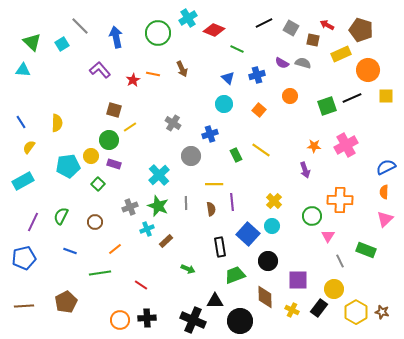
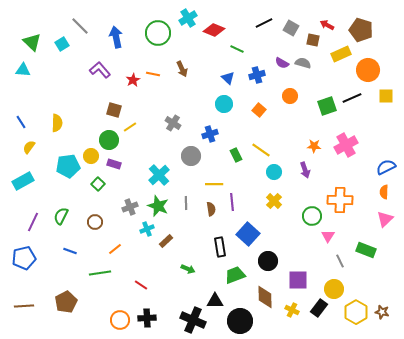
cyan circle at (272, 226): moved 2 px right, 54 px up
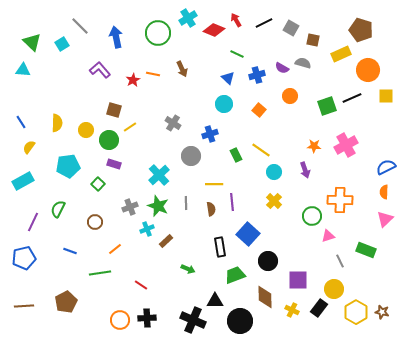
red arrow at (327, 25): moved 91 px left, 5 px up; rotated 32 degrees clockwise
green line at (237, 49): moved 5 px down
purple semicircle at (282, 63): moved 5 px down
yellow circle at (91, 156): moved 5 px left, 26 px up
green semicircle at (61, 216): moved 3 px left, 7 px up
pink triangle at (328, 236): rotated 40 degrees clockwise
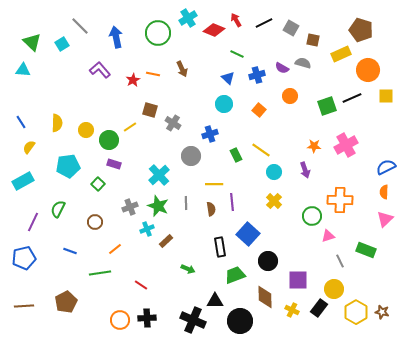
brown square at (114, 110): moved 36 px right
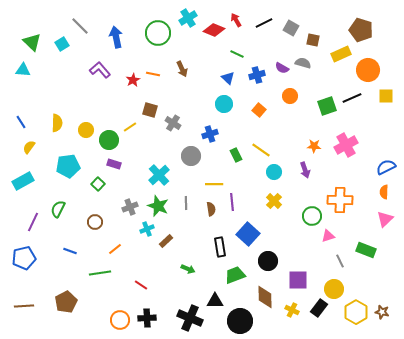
black cross at (193, 320): moved 3 px left, 2 px up
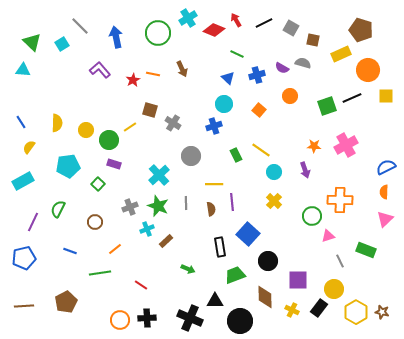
blue cross at (210, 134): moved 4 px right, 8 px up
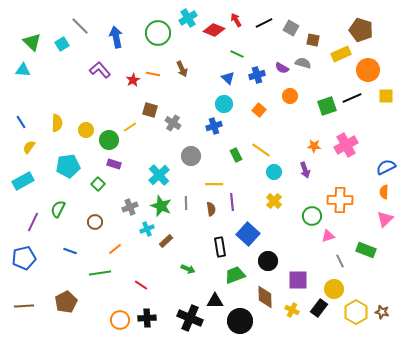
green star at (158, 206): moved 3 px right
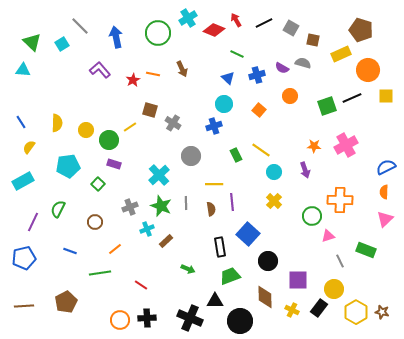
green trapezoid at (235, 275): moved 5 px left, 1 px down
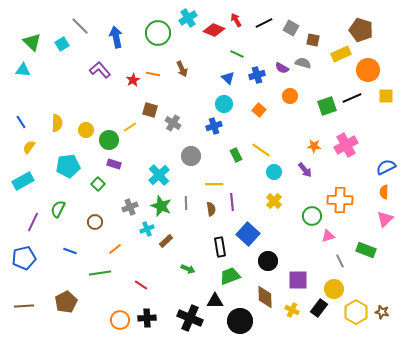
purple arrow at (305, 170): rotated 21 degrees counterclockwise
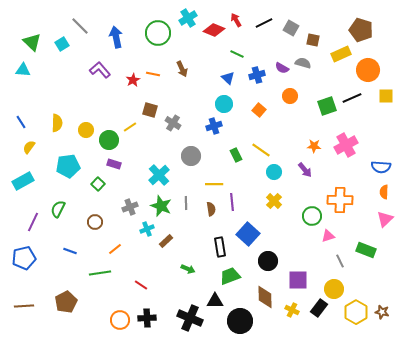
blue semicircle at (386, 167): moved 5 px left; rotated 150 degrees counterclockwise
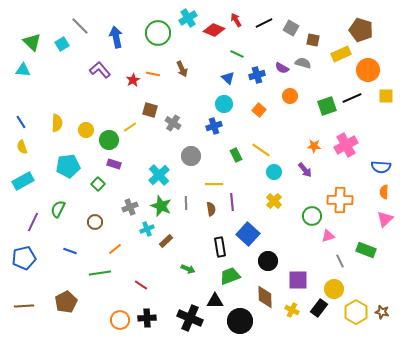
yellow semicircle at (29, 147): moved 7 px left; rotated 56 degrees counterclockwise
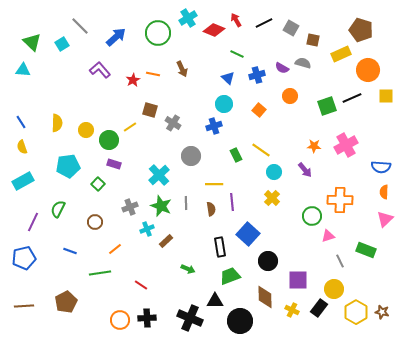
blue arrow at (116, 37): rotated 60 degrees clockwise
yellow cross at (274, 201): moved 2 px left, 3 px up
